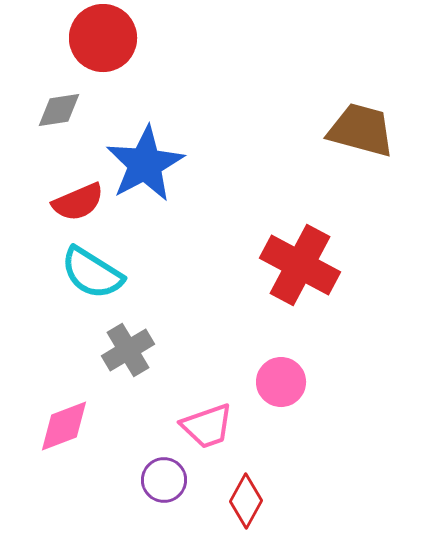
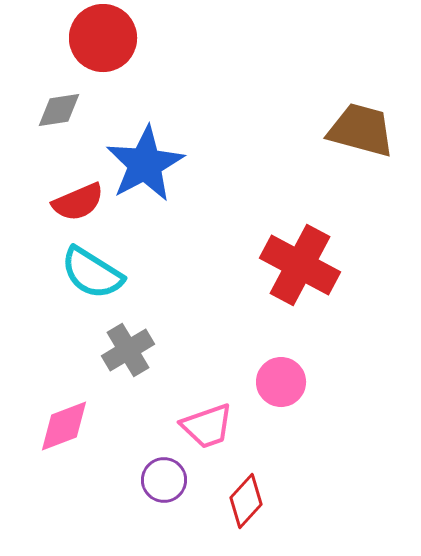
red diamond: rotated 14 degrees clockwise
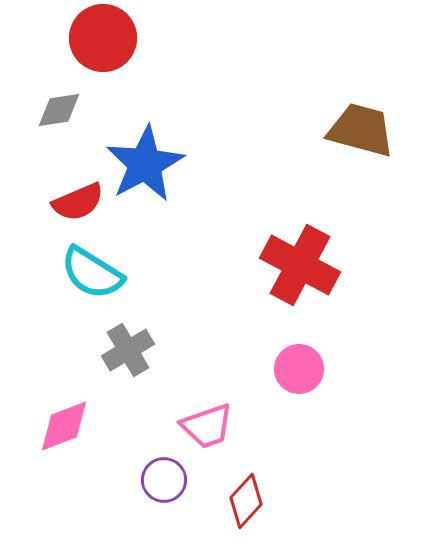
pink circle: moved 18 px right, 13 px up
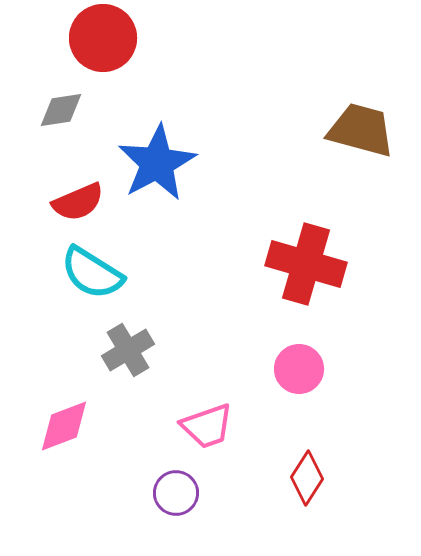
gray diamond: moved 2 px right
blue star: moved 12 px right, 1 px up
red cross: moved 6 px right, 1 px up; rotated 12 degrees counterclockwise
purple circle: moved 12 px right, 13 px down
red diamond: moved 61 px right, 23 px up; rotated 10 degrees counterclockwise
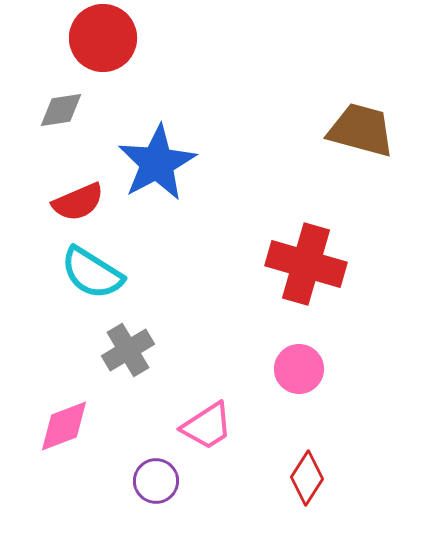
pink trapezoid: rotated 14 degrees counterclockwise
purple circle: moved 20 px left, 12 px up
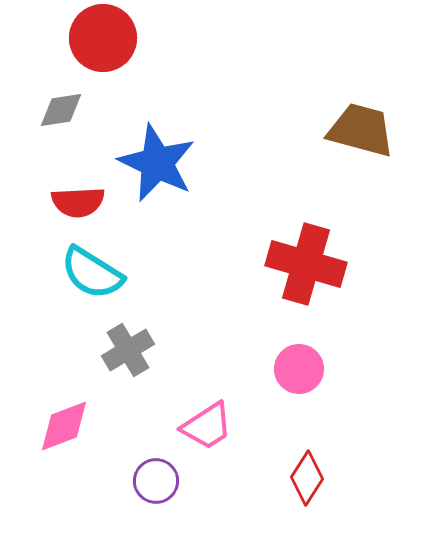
blue star: rotated 18 degrees counterclockwise
red semicircle: rotated 20 degrees clockwise
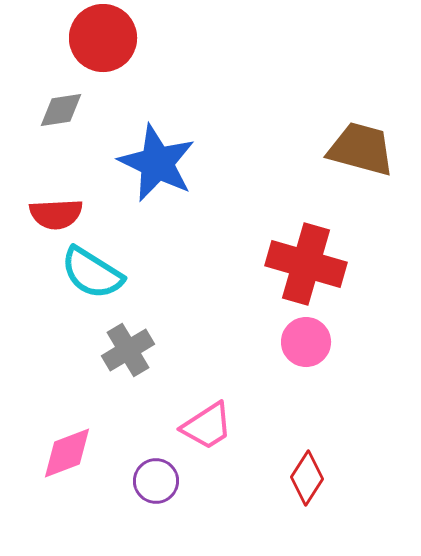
brown trapezoid: moved 19 px down
red semicircle: moved 22 px left, 12 px down
pink circle: moved 7 px right, 27 px up
pink diamond: moved 3 px right, 27 px down
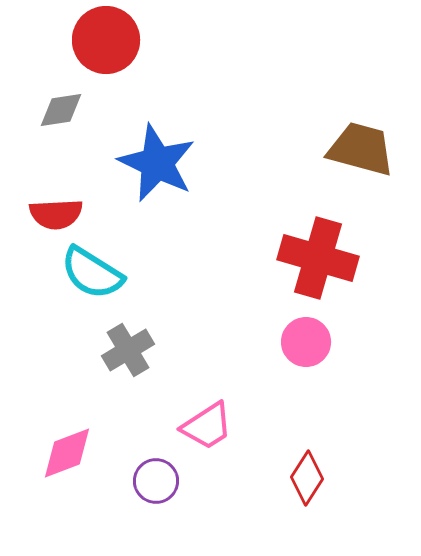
red circle: moved 3 px right, 2 px down
red cross: moved 12 px right, 6 px up
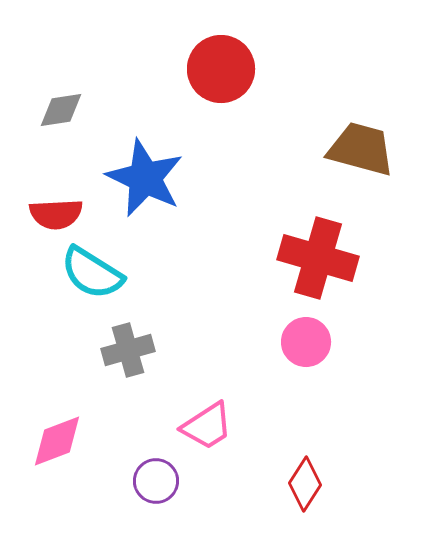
red circle: moved 115 px right, 29 px down
blue star: moved 12 px left, 15 px down
gray cross: rotated 15 degrees clockwise
pink diamond: moved 10 px left, 12 px up
red diamond: moved 2 px left, 6 px down
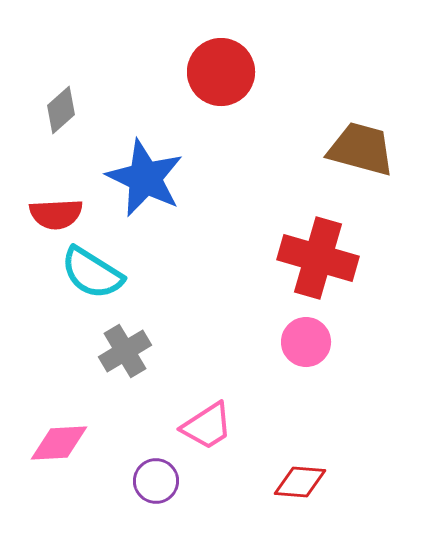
red circle: moved 3 px down
gray diamond: rotated 33 degrees counterclockwise
gray cross: moved 3 px left, 1 px down; rotated 15 degrees counterclockwise
pink diamond: moved 2 px right, 2 px down; rotated 18 degrees clockwise
red diamond: moved 5 px left, 2 px up; rotated 62 degrees clockwise
